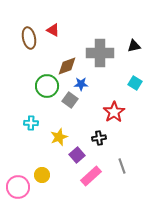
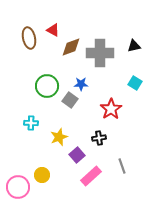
brown diamond: moved 4 px right, 19 px up
red star: moved 3 px left, 3 px up
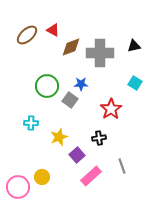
brown ellipse: moved 2 px left, 3 px up; rotated 60 degrees clockwise
yellow circle: moved 2 px down
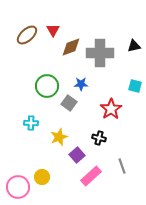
red triangle: rotated 32 degrees clockwise
cyan square: moved 3 px down; rotated 16 degrees counterclockwise
gray square: moved 1 px left, 3 px down
black cross: rotated 24 degrees clockwise
